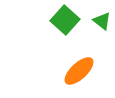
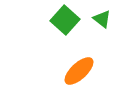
green triangle: moved 2 px up
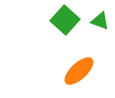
green triangle: moved 2 px left, 2 px down; rotated 18 degrees counterclockwise
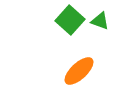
green square: moved 5 px right
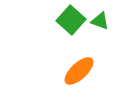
green square: moved 1 px right
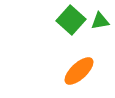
green triangle: rotated 30 degrees counterclockwise
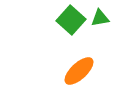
green triangle: moved 3 px up
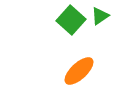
green triangle: moved 2 px up; rotated 24 degrees counterclockwise
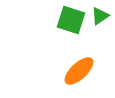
green square: rotated 24 degrees counterclockwise
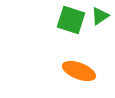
orange ellipse: rotated 64 degrees clockwise
